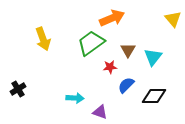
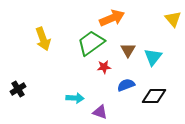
red star: moved 6 px left
blue semicircle: rotated 24 degrees clockwise
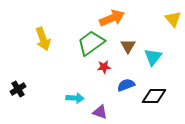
brown triangle: moved 4 px up
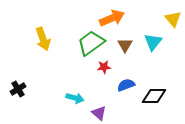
brown triangle: moved 3 px left, 1 px up
cyan triangle: moved 15 px up
cyan arrow: rotated 12 degrees clockwise
purple triangle: moved 1 px left, 1 px down; rotated 21 degrees clockwise
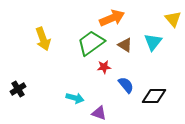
brown triangle: rotated 28 degrees counterclockwise
blue semicircle: rotated 72 degrees clockwise
purple triangle: rotated 21 degrees counterclockwise
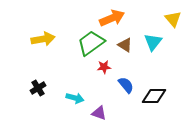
yellow arrow: rotated 80 degrees counterclockwise
black cross: moved 20 px right, 1 px up
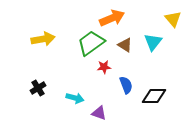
blue semicircle: rotated 18 degrees clockwise
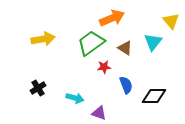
yellow triangle: moved 2 px left, 2 px down
brown triangle: moved 3 px down
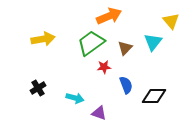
orange arrow: moved 3 px left, 2 px up
brown triangle: rotated 42 degrees clockwise
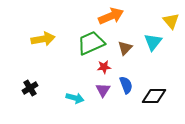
orange arrow: moved 2 px right
green trapezoid: rotated 12 degrees clockwise
black cross: moved 8 px left
purple triangle: moved 4 px right, 23 px up; rotated 42 degrees clockwise
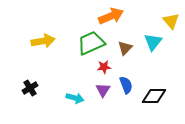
yellow arrow: moved 2 px down
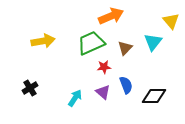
purple triangle: moved 2 px down; rotated 21 degrees counterclockwise
cyan arrow: rotated 72 degrees counterclockwise
